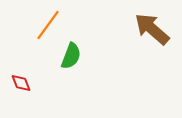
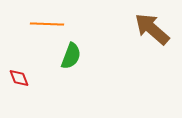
orange line: moved 1 px left, 1 px up; rotated 56 degrees clockwise
red diamond: moved 2 px left, 5 px up
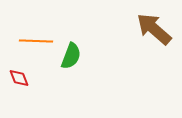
orange line: moved 11 px left, 17 px down
brown arrow: moved 2 px right
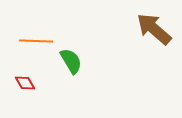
green semicircle: moved 5 px down; rotated 52 degrees counterclockwise
red diamond: moved 6 px right, 5 px down; rotated 10 degrees counterclockwise
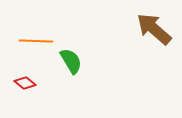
red diamond: rotated 20 degrees counterclockwise
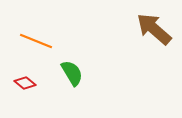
orange line: rotated 20 degrees clockwise
green semicircle: moved 1 px right, 12 px down
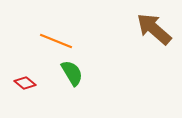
orange line: moved 20 px right
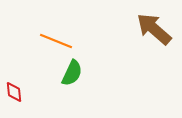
green semicircle: rotated 56 degrees clockwise
red diamond: moved 11 px left, 9 px down; rotated 45 degrees clockwise
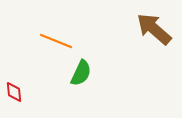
green semicircle: moved 9 px right
